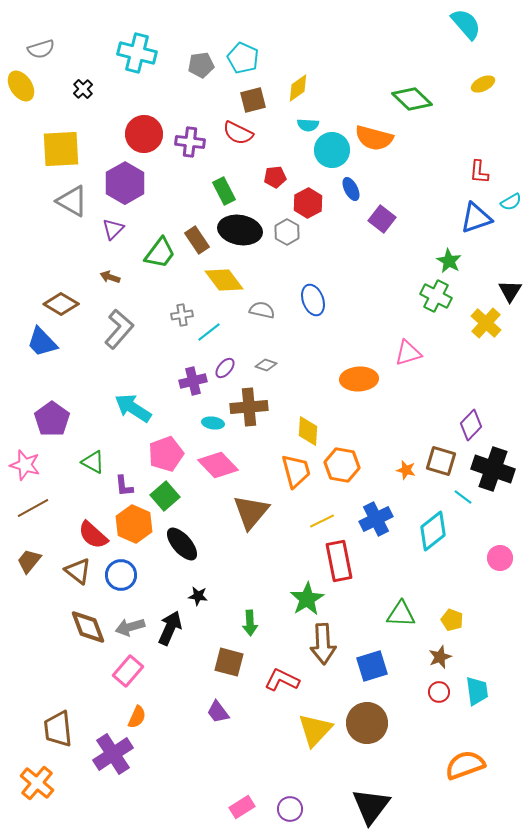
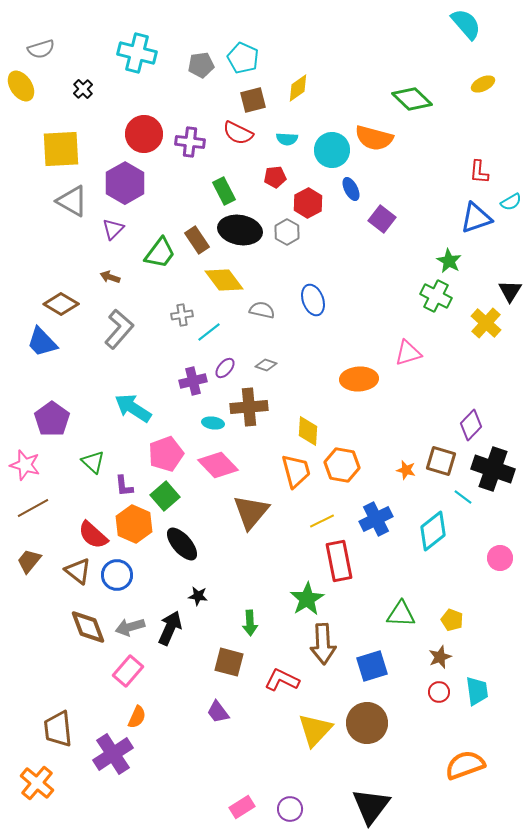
cyan semicircle at (308, 125): moved 21 px left, 14 px down
green triangle at (93, 462): rotated 15 degrees clockwise
blue circle at (121, 575): moved 4 px left
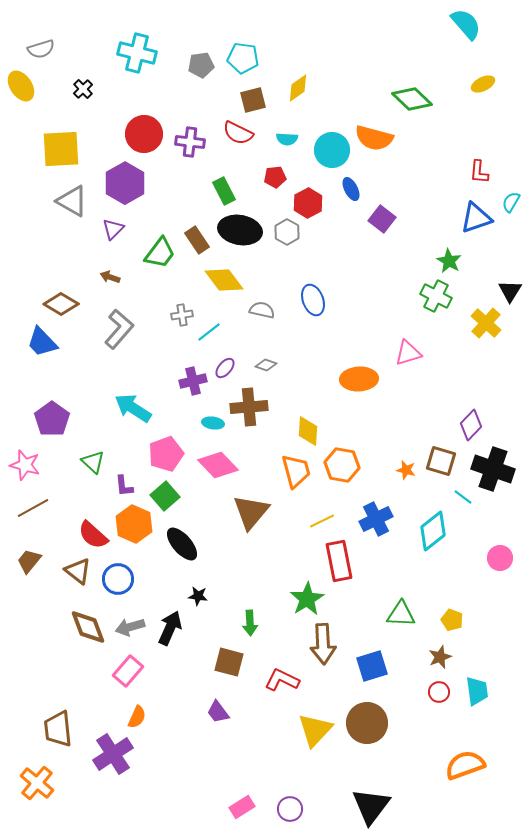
cyan pentagon at (243, 58): rotated 16 degrees counterclockwise
cyan semicircle at (511, 202): rotated 150 degrees clockwise
blue circle at (117, 575): moved 1 px right, 4 px down
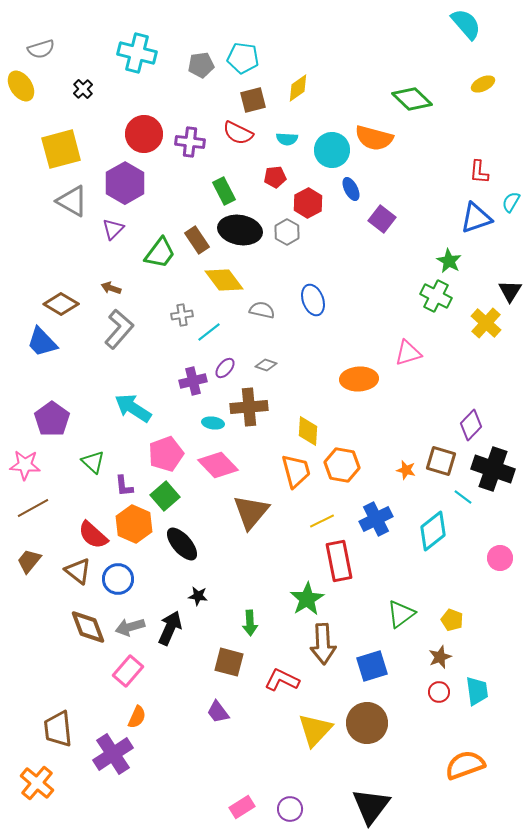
yellow square at (61, 149): rotated 12 degrees counterclockwise
brown arrow at (110, 277): moved 1 px right, 11 px down
pink star at (25, 465): rotated 12 degrees counterclockwise
green triangle at (401, 614): rotated 40 degrees counterclockwise
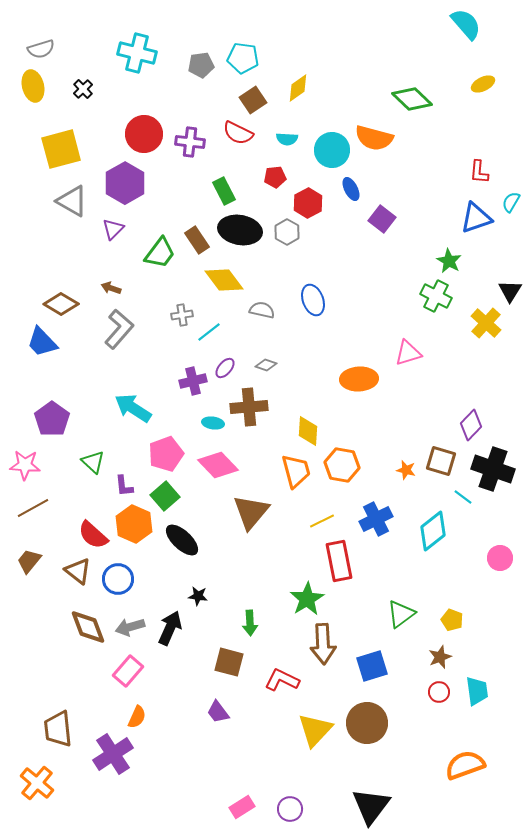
yellow ellipse at (21, 86): moved 12 px right; rotated 20 degrees clockwise
brown square at (253, 100): rotated 20 degrees counterclockwise
black ellipse at (182, 544): moved 4 px up; rotated 6 degrees counterclockwise
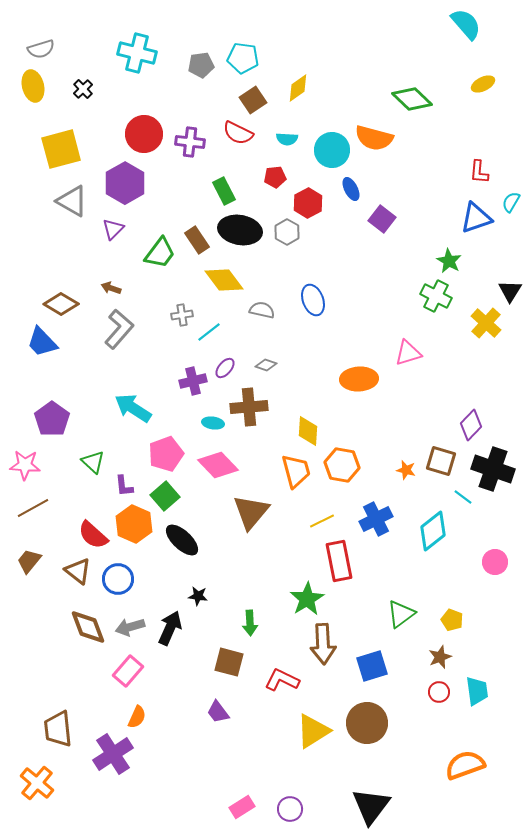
pink circle at (500, 558): moved 5 px left, 4 px down
yellow triangle at (315, 730): moved 2 px left, 1 px down; rotated 15 degrees clockwise
